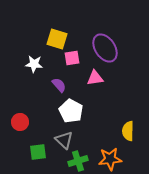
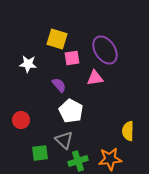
purple ellipse: moved 2 px down
white star: moved 6 px left
red circle: moved 1 px right, 2 px up
green square: moved 2 px right, 1 px down
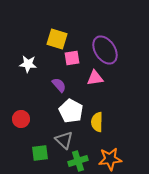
red circle: moved 1 px up
yellow semicircle: moved 31 px left, 9 px up
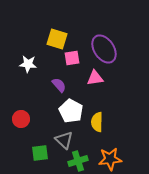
purple ellipse: moved 1 px left, 1 px up
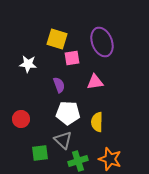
purple ellipse: moved 2 px left, 7 px up; rotated 12 degrees clockwise
pink triangle: moved 4 px down
purple semicircle: rotated 21 degrees clockwise
white pentagon: moved 3 px left, 2 px down; rotated 25 degrees counterclockwise
gray triangle: moved 1 px left
orange star: rotated 25 degrees clockwise
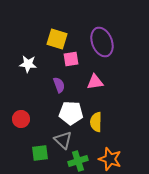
pink square: moved 1 px left, 1 px down
white pentagon: moved 3 px right
yellow semicircle: moved 1 px left
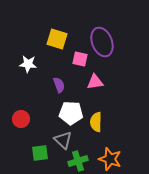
pink square: moved 9 px right; rotated 21 degrees clockwise
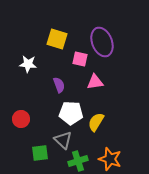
yellow semicircle: rotated 30 degrees clockwise
